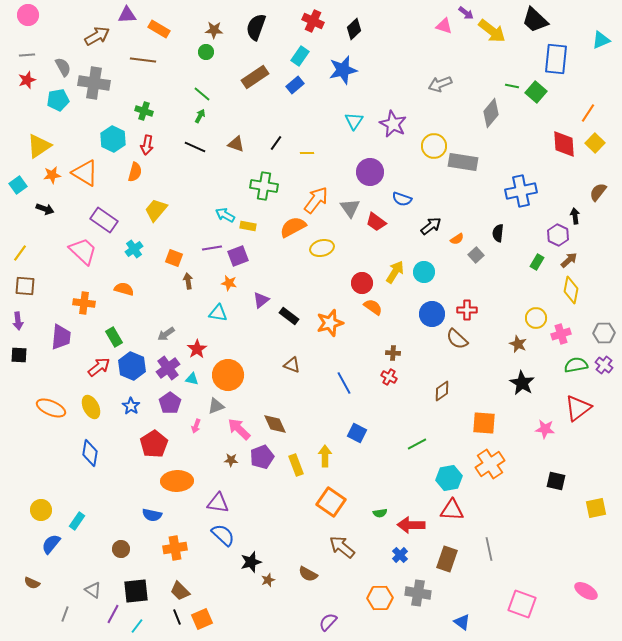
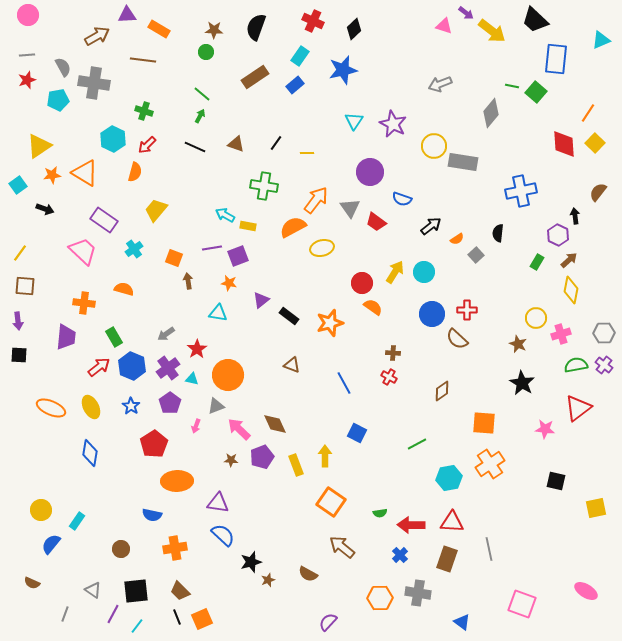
red arrow at (147, 145): rotated 36 degrees clockwise
purple trapezoid at (61, 337): moved 5 px right
red triangle at (452, 510): moved 12 px down
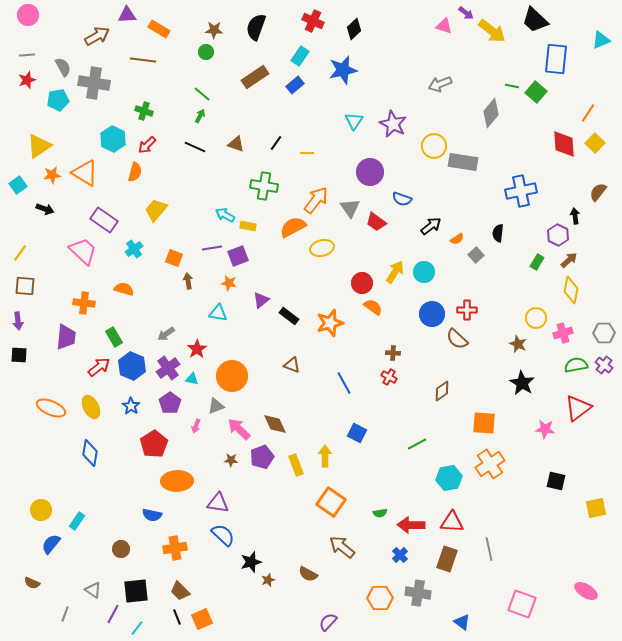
pink cross at (561, 334): moved 2 px right, 1 px up
orange circle at (228, 375): moved 4 px right, 1 px down
cyan line at (137, 626): moved 2 px down
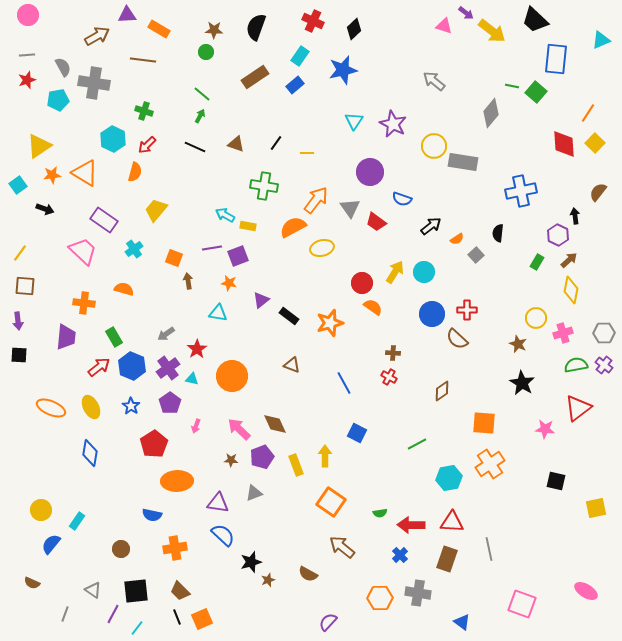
gray arrow at (440, 84): moved 6 px left, 3 px up; rotated 60 degrees clockwise
gray triangle at (216, 406): moved 38 px right, 87 px down
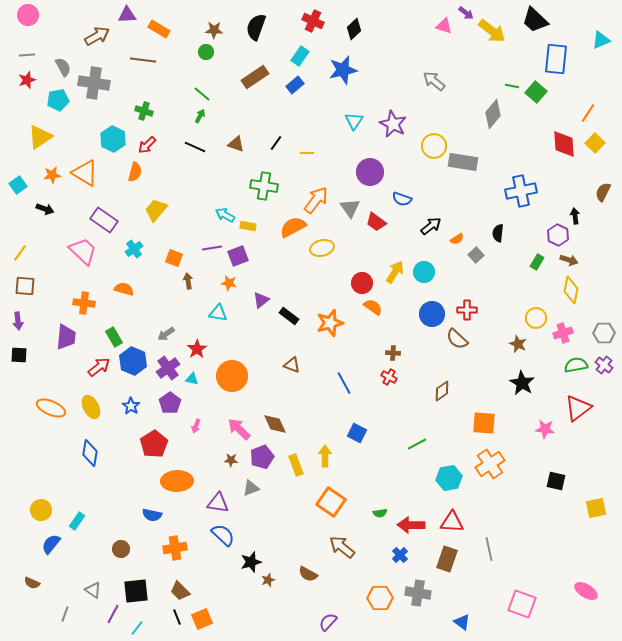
gray diamond at (491, 113): moved 2 px right, 1 px down
yellow triangle at (39, 146): moved 1 px right, 9 px up
brown semicircle at (598, 192): moved 5 px right; rotated 12 degrees counterclockwise
brown arrow at (569, 260): rotated 60 degrees clockwise
blue hexagon at (132, 366): moved 1 px right, 5 px up
gray triangle at (254, 493): moved 3 px left, 5 px up
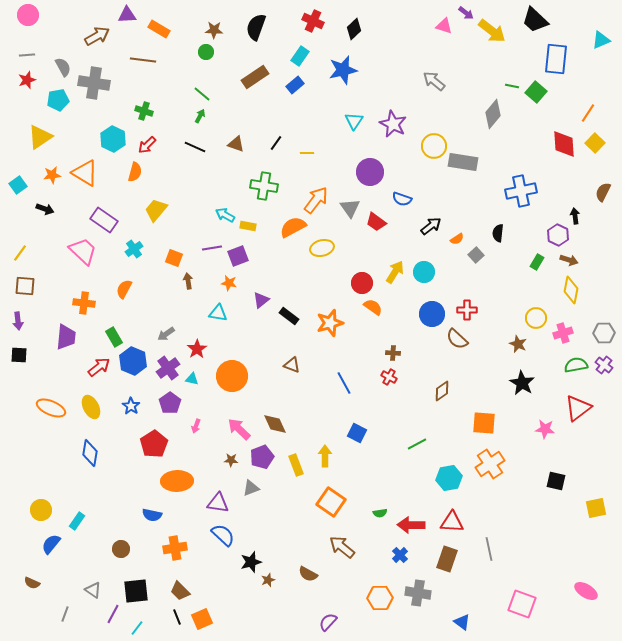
orange semicircle at (124, 289): rotated 78 degrees counterclockwise
